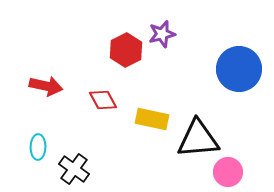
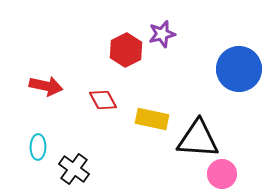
black triangle: rotated 9 degrees clockwise
pink circle: moved 6 px left, 2 px down
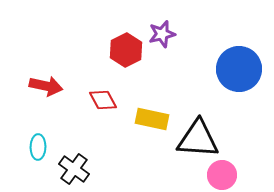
pink circle: moved 1 px down
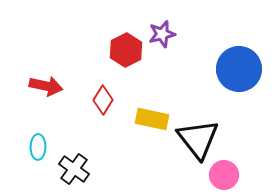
red diamond: rotated 60 degrees clockwise
black triangle: rotated 48 degrees clockwise
pink circle: moved 2 px right
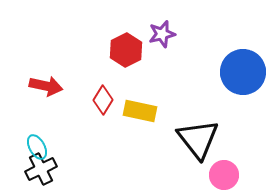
blue circle: moved 4 px right, 3 px down
yellow rectangle: moved 12 px left, 8 px up
cyan ellipse: moved 1 px left; rotated 30 degrees counterclockwise
black cross: moved 33 px left; rotated 28 degrees clockwise
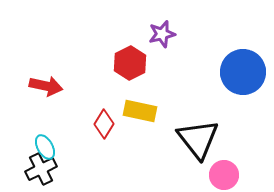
red hexagon: moved 4 px right, 13 px down
red diamond: moved 1 px right, 24 px down
cyan ellipse: moved 8 px right
